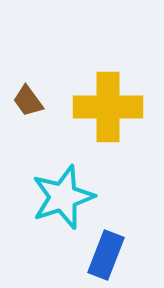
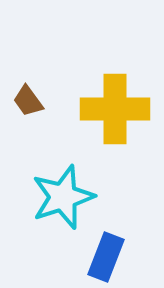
yellow cross: moved 7 px right, 2 px down
blue rectangle: moved 2 px down
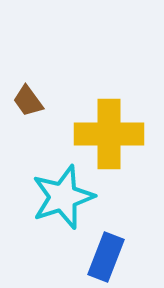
yellow cross: moved 6 px left, 25 px down
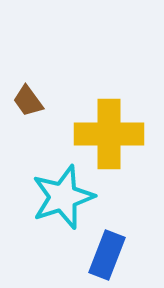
blue rectangle: moved 1 px right, 2 px up
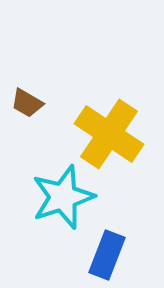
brown trapezoid: moved 1 px left, 2 px down; rotated 24 degrees counterclockwise
yellow cross: rotated 34 degrees clockwise
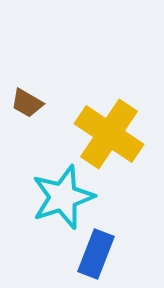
blue rectangle: moved 11 px left, 1 px up
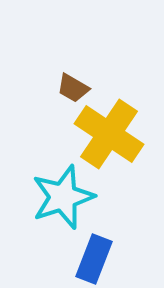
brown trapezoid: moved 46 px right, 15 px up
blue rectangle: moved 2 px left, 5 px down
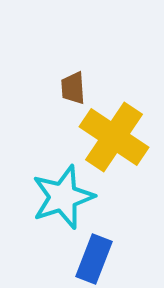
brown trapezoid: rotated 56 degrees clockwise
yellow cross: moved 5 px right, 3 px down
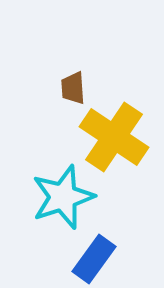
blue rectangle: rotated 15 degrees clockwise
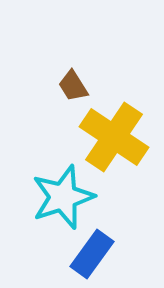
brown trapezoid: moved 2 px up; rotated 28 degrees counterclockwise
blue rectangle: moved 2 px left, 5 px up
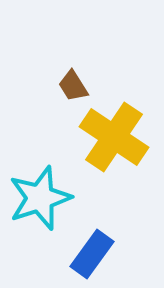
cyan star: moved 23 px left, 1 px down
